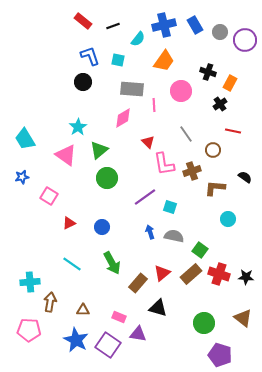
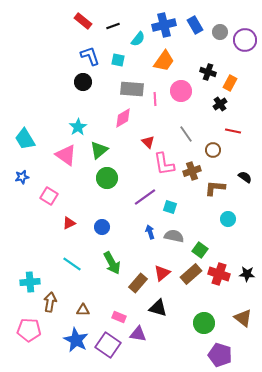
pink line at (154, 105): moved 1 px right, 6 px up
black star at (246, 277): moved 1 px right, 3 px up
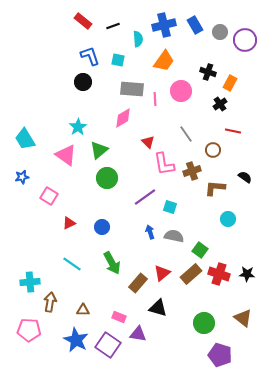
cyan semicircle at (138, 39): rotated 42 degrees counterclockwise
